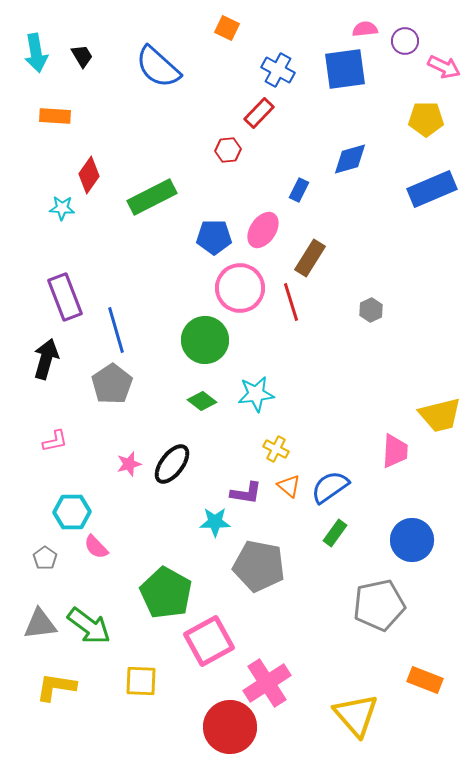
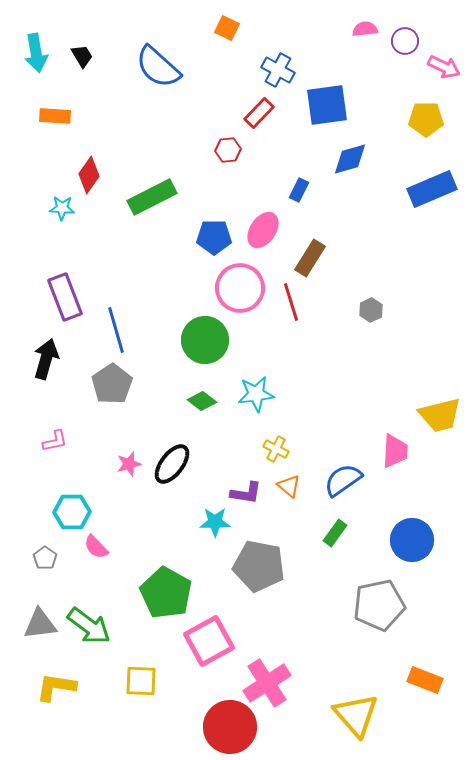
blue square at (345, 69): moved 18 px left, 36 px down
blue semicircle at (330, 487): moved 13 px right, 7 px up
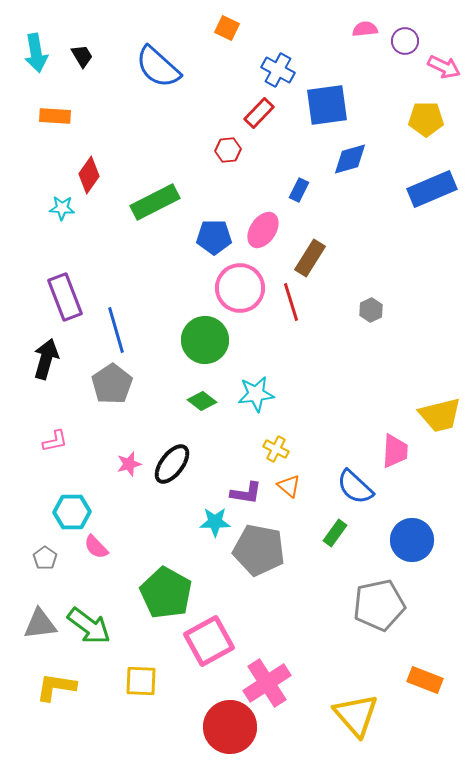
green rectangle at (152, 197): moved 3 px right, 5 px down
blue semicircle at (343, 480): moved 12 px right, 7 px down; rotated 102 degrees counterclockwise
gray pentagon at (259, 566): moved 16 px up
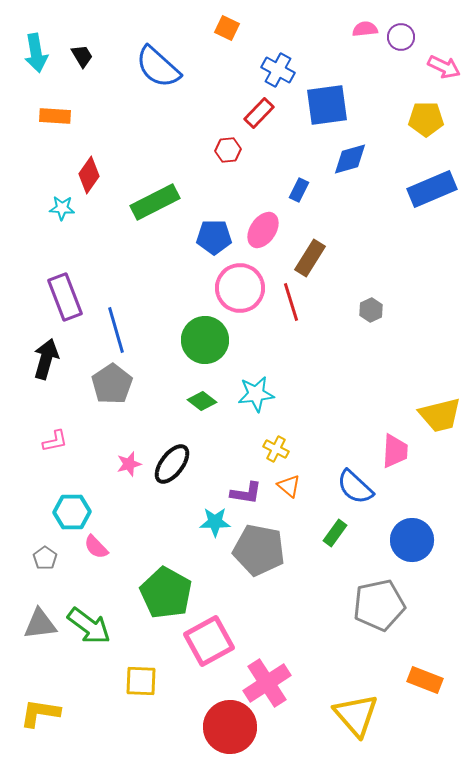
purple circle at (405, 41): moved 4 px left, 4 px up
yellow L-shape at (56, 687): moved 16 px left, 26 px down
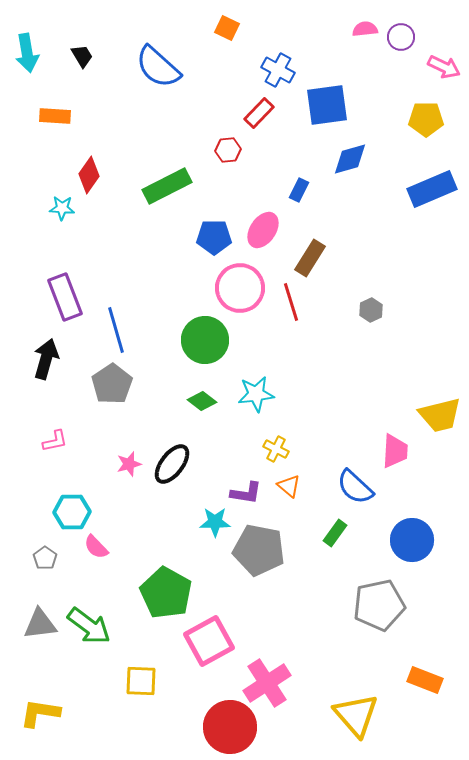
cyan arrow at (36, 53): moved 9 px left
green rectangle at (155, 202): moved 12 px right, 16 px up
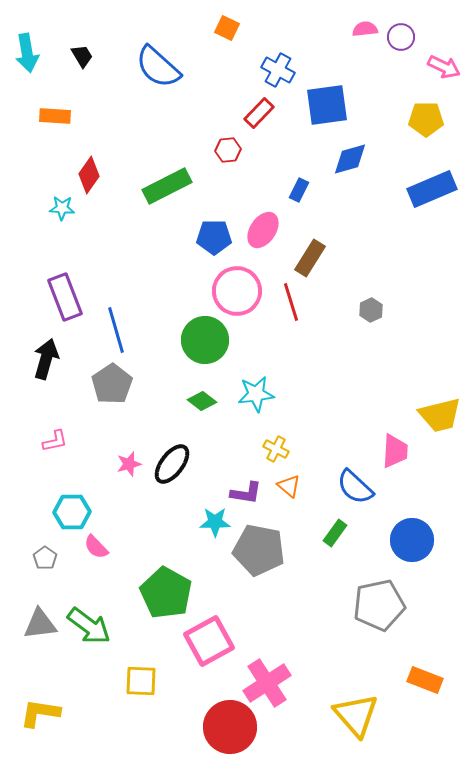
pink circle at (240, 288): moved 3 px left, 3 px down
